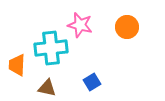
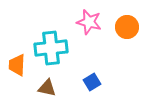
pink star: moved 9 px right, 3 px up
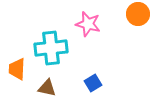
pink star: moved 1 px left, 2 px down
orange circle: moved 11 px right, 13 px up
orange trapezoid: moved 4 px down
blue square: moved 1 px right, 1 px down
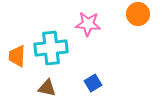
pink star: rotated 10 degrees counterclockwise
orange trapezoid: moved 13 px up
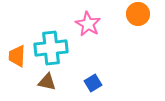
pink star: rotated 25 degrees clockwise
brown triangle: moved 6 px up
